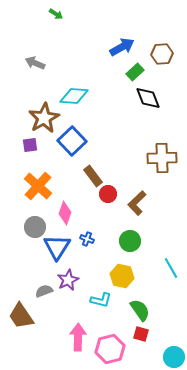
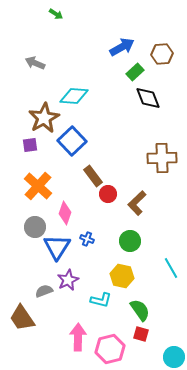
brown trapezoid: moved 1 px right, 2 px down
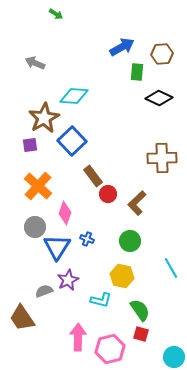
green rectangle: moved 2 px right; rotated 42 degrees counterclockwise
black diamond: moved 11 px right; rotated 44 degrees counterclockwise
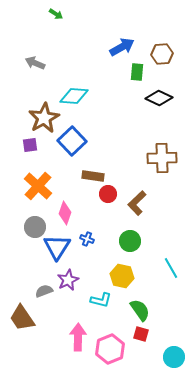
brown rectangle: rotated 45 degrees counterclockwise
pink hexagon: rotated 8 degrees counterclockwise
